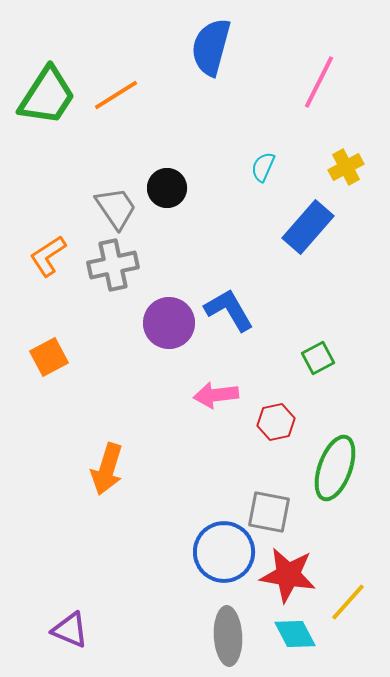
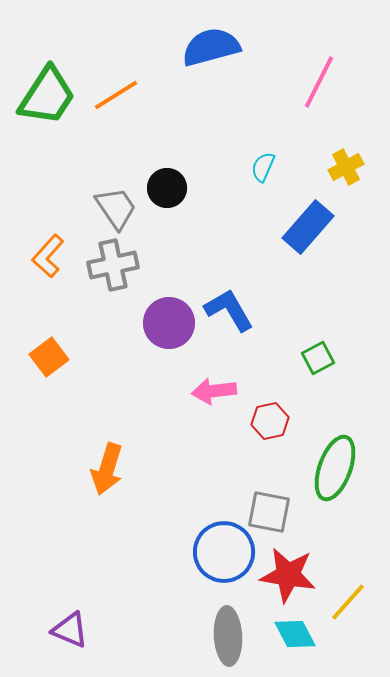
blue semicircle: rotated 60 degrees clockwise
orange L-shape: rotated 15 degrees counterclockwise
orange square: rotated 9 degrees counterclockwise
pink arrow: moved 2 px left, 4 px up
red hexagon: moved 6 px left, 1 px up
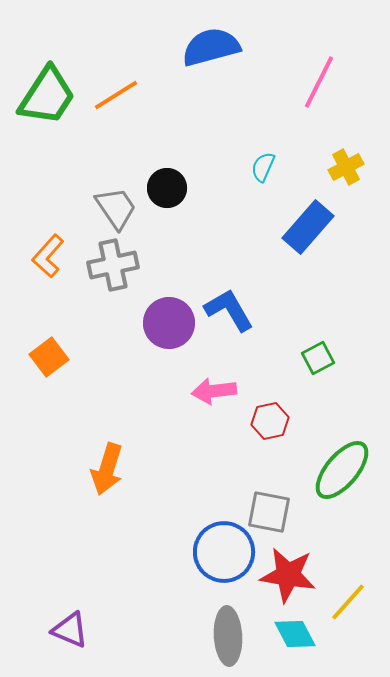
green ellipse: moved 7 px right, 2 px down; rotated 20 degrees clockwise
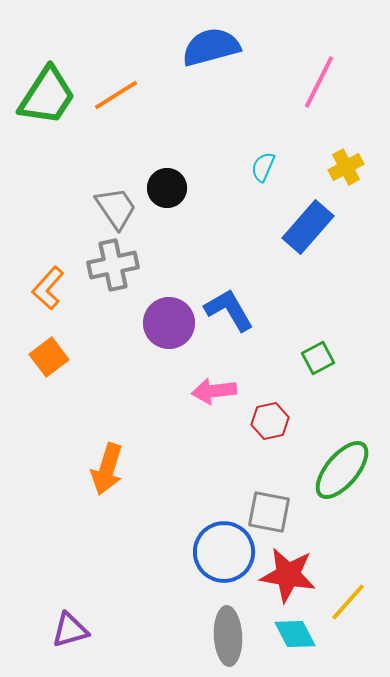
orange L-shape: moved 32 px down
purple triangle: rotated 39 degrees counterclockwise
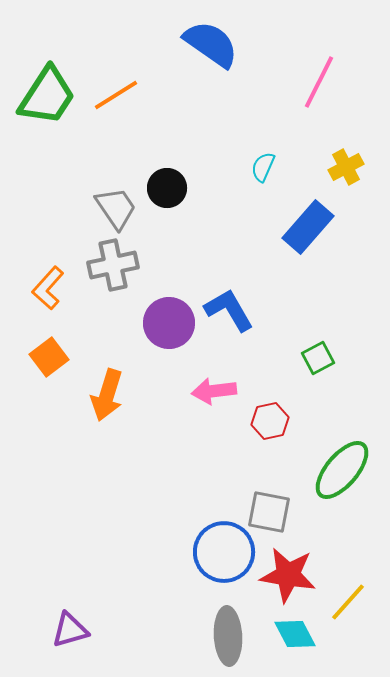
blue semicircle: moved 3 px up; rotated 50 degrees clockwise
orange arrow: moved 74 px up
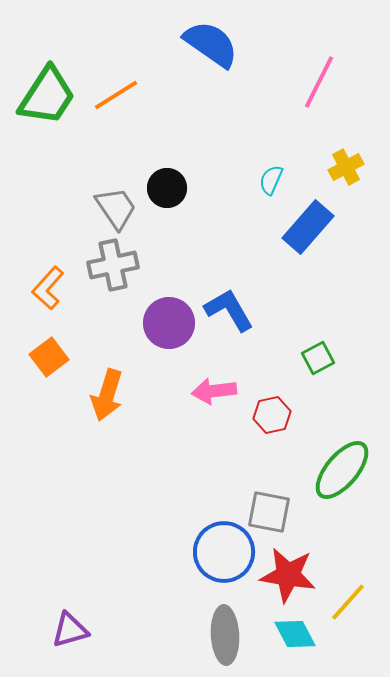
cyan semicircle: moved 8 px right, 13 px down
red hexagon: moved 2 px right, 6 px up
gray ellipse: moved 3 px left, 1 px up
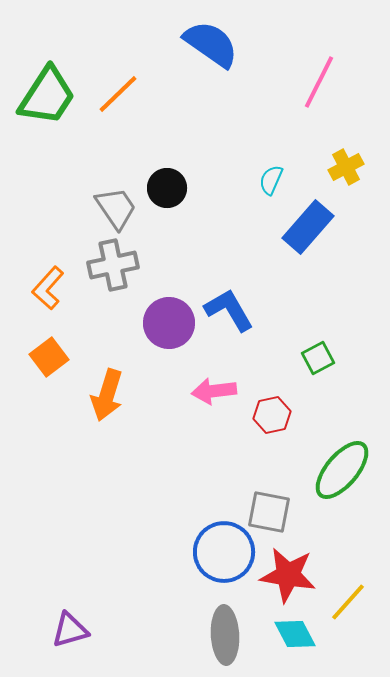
orange line: moved 2 px right, 1 px up; rotated 12 degrees counterclockwise
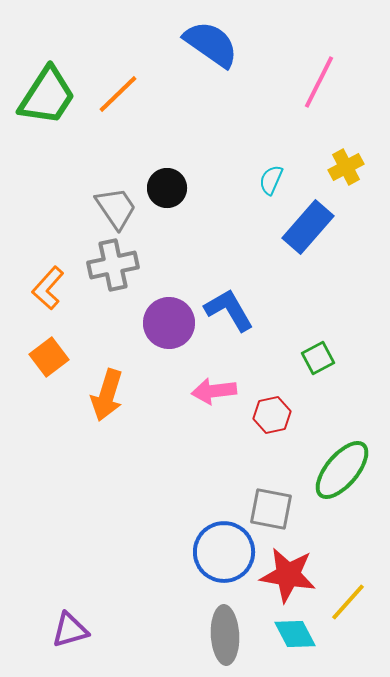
gray square: moved 2 px right, 3 px up
